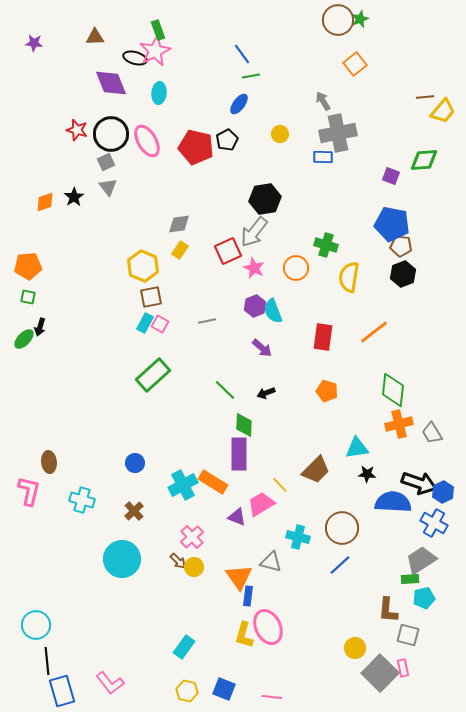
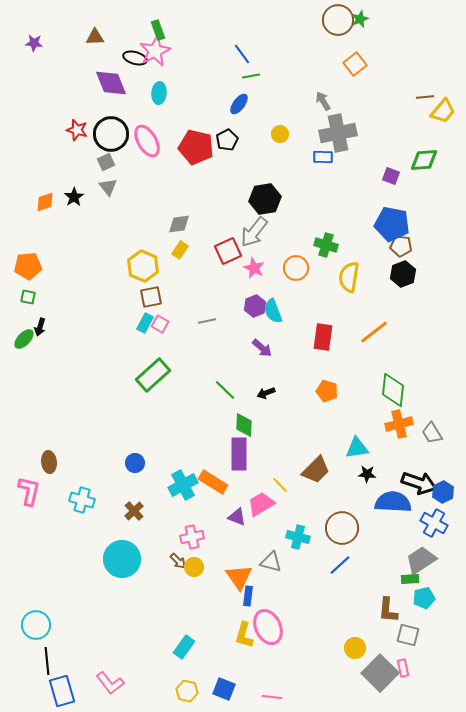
pink cross at (192, 537): rotated 30 degrees clockwise
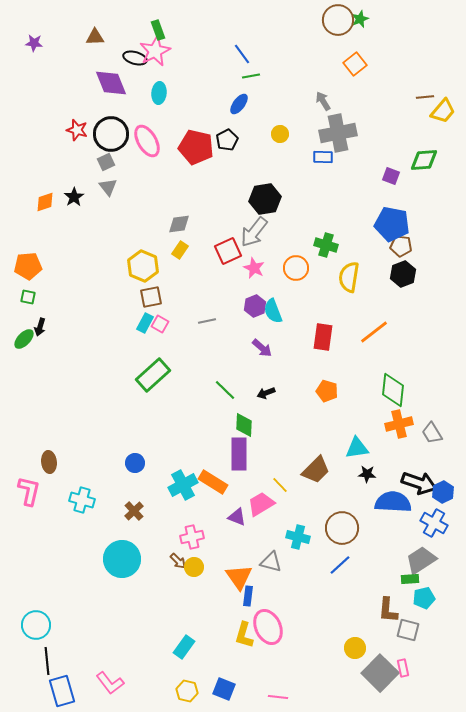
gray square at (408, 635): moved 5 px up
pink line at (272, 697): moved 6 px right
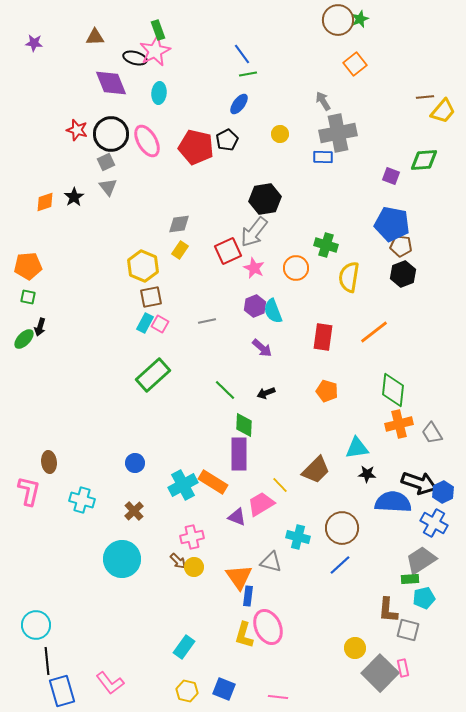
green line at (251, 76): moved 3 px left, 2 px up
